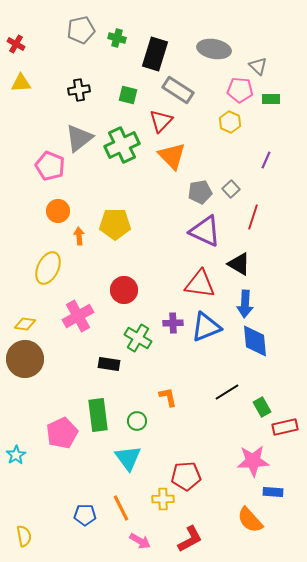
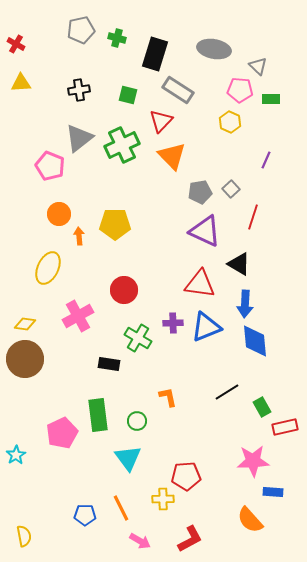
orange circle at (58, 211): moved 1 px right, 3 px down
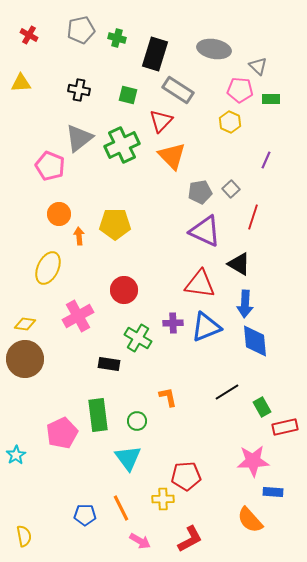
red cross at (16, 44): moved 13 px right, 9 px up
black cross at (79, 90): rotated 20 degrees clockwise
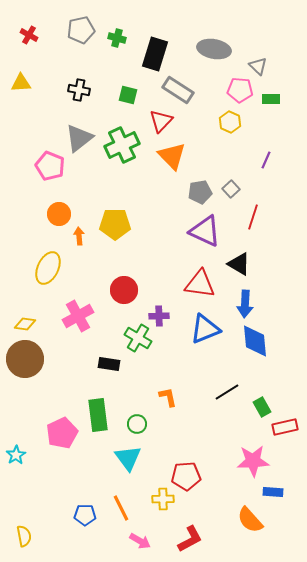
purple cross at (173, 323): moved 14 px left, 7 px up
blue triangle at (206, 327): moved 1 px left, 2 px down
green circle at (137, 421): moved 3 px down
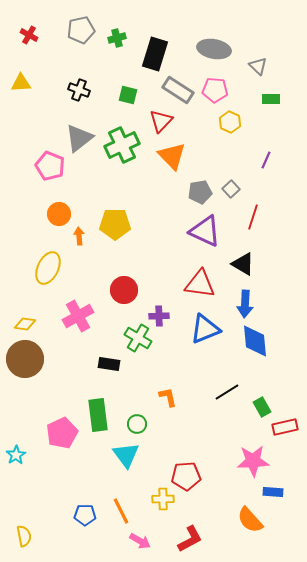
green cross at (117, 38): rotated 30 degrees counterclockwise
black cross at (79, 90): rotated 10 degrees clockwise
pink pentagon at (240, 90): moved 25 px left
black triangle at (239, 264): moved 4 px right
cyan triangle at (128, 458): moved 2 px left, 3 px up
orange line at (121, 508): moved 3 px down
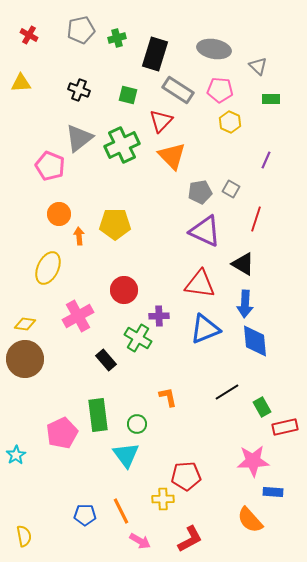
pink pentagon at (215, 90): moved 5 px right
gray square at (231, 189): rotated 18 degrees counterclockwise
red line at (253, 217): moved 3 px right, 2 px down
black rectangle at (109, 364): moved 3 px left, 4 px up; rotated 40 degrees clockwise
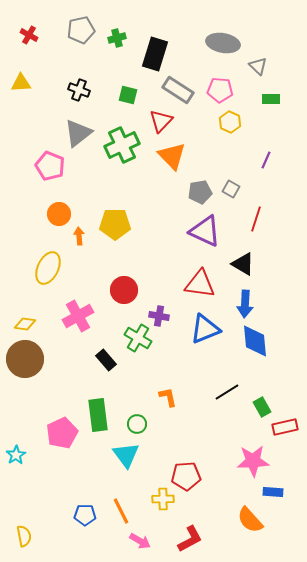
gray ellipse at (214, 49): moved 9 px right, 6 px up
gray triangle at (79, 138): moved 1 px left, 5 px up
purple cross at (159, 316): rotated 12 degrees clockwise
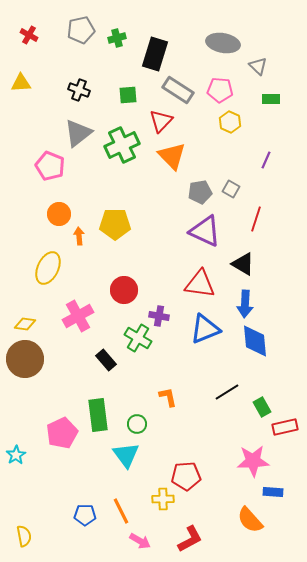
green square at (128, 95): rotated 18 degrees counterclockwise
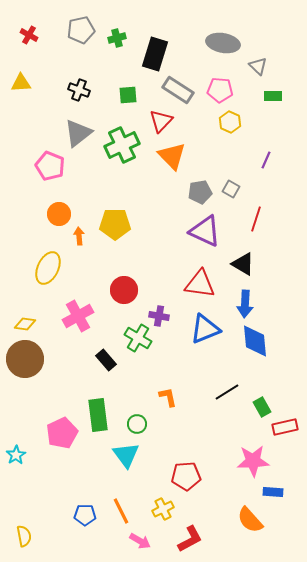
green rectangle at (271, 99): moved 2 px right, 3 px up
yellow cross at (163, 499): moved 10 px down; rotated 25 degrees counterclockwise
